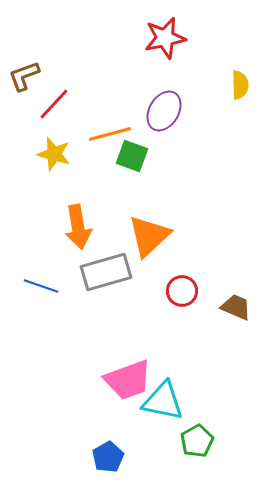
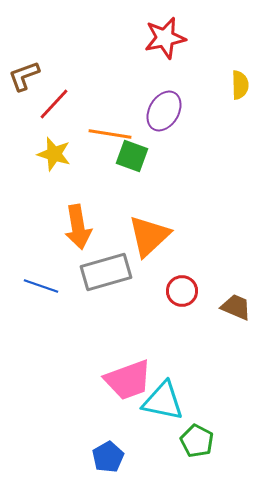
orange line: rotated 24 degrees clockwise
green pentagon: rotated 16 degrees counterclockwise
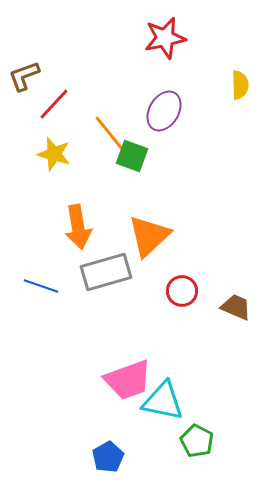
orange line: rotated 42 degrees clockwise
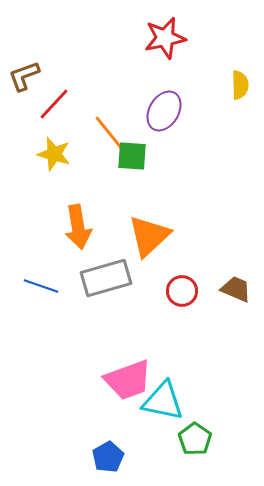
green square: rotated 16 degrees counterclockwise
gray rectangle: moved 6 px down
brown trapezoid: moved 18 px up
green pentagon: moved 2 px left, 2 px up; rotated 8 degrees clockwise
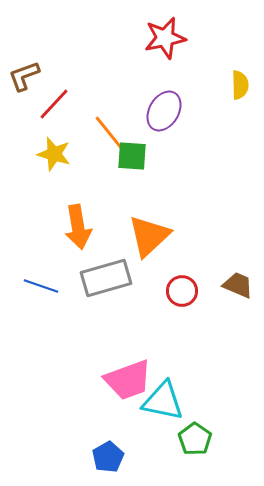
brown trapezoid: moved 2 px right, 4 px up
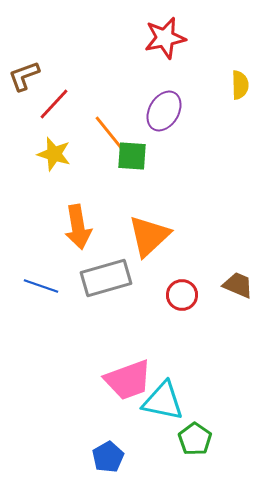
red circle: moved 4 px down
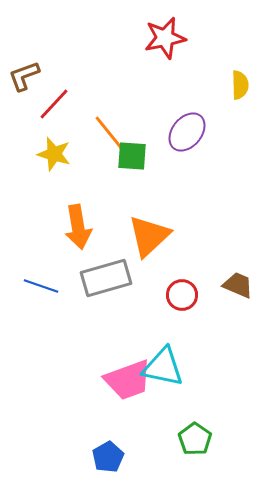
purple ellipse: moved 23 px right, 21 px down; rotated 9 degrees clockwise
cyan triangle: moved 34 px up
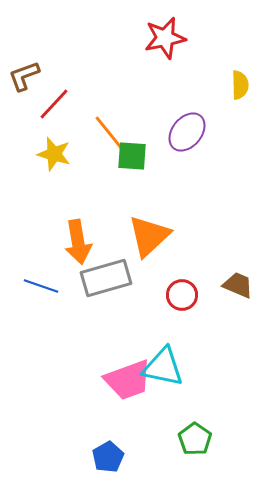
orange arrow: moved 15 px down
